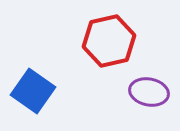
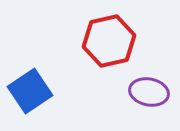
blue square: moved 3 px left; rotated 21 degrees clockwise
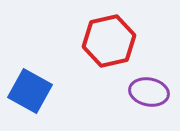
blue square: rotated 27 degrees counterclockwise
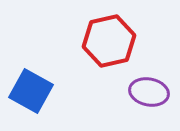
blue square: moved 1 px right
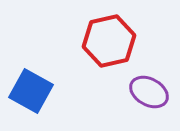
purple ellipse: rotated 18 degrees clockwise
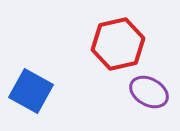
red hexagon: moved 9 px right, 3 px down
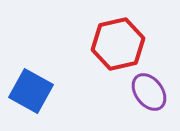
purple ellipse: rotated 24 degrees clockwise
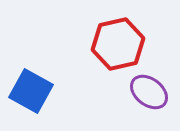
purple ellipse: rotated 15 degrees counterclockwise
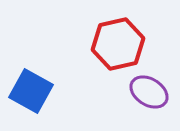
purple ellipse: rotated 6 degrees counterclockwise
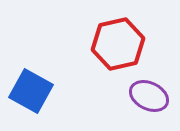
purple ellipse: moved 4 px down; rotated 6 degrees counterclockwise
